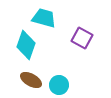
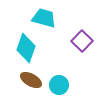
purple square: moved 3 px down; rotated 15 degrees clockwise
cyan diamond: moved 3 px down
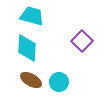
cyan trapezoid: moved 12 px left, 2 px up
cyan diamond: moved 1 px right; rotated 16 degrees counterclockwise
cyan circle: moved 3 px up
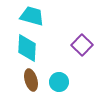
purple square: moved 4 px down
brown ellipse: rotated 45 degrees clockwise
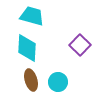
purple square: moved 2 px left
cyan circle: moved 1 px left
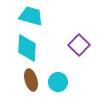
cyan trapezoid: moved 1 px left
purple square: moved 1 px left
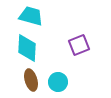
purple square: rotated 25 degrees clockwise
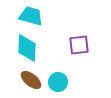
purple square: rotated 15 degrees clockwise
brown ellipse: rotated 35 degrees counterclockwise
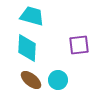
cyan trapezoid: moved 1 px right
cyan circle: moved 2 px up
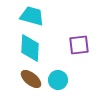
cyan diamond: moved 3 px right
brown ellipse: moved 1 px up
